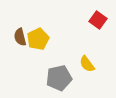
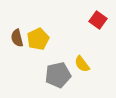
brown semicircle: moved 3 px left, 1 px down
yellow semicircle: moved 5 px left
gray pentagon: moved 1 px left, 3 px up
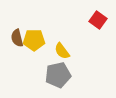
yellow pentagon: moved 4 px left, 1 px down; rotated 25 degrees clockwise
yellow semicircle: moved 20 px left, 13 px up
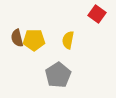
red square: moved 1 px left, 6 px up
yellow semicircle: moved 6 px right, 11 px up; rotated 48 degrees clockwise
gray pentagon: rotated 20 degrees counterclockwise
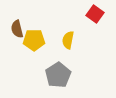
red square: moved 2 px left
brown semicircle: moved 9 px up
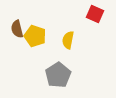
red square: rotated 12 degrees counterclockwise
yellow pentagon: moved 1 px right, 4 px up; rotated 20 degrees clockwise
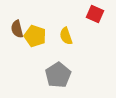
yellow semicircle: moved 2 px left, 4 px up; rotated 30 degrees counterclockwise
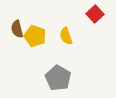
red square: rotated 24 degrees clockwise
gray pentagon: moved 3 px down; rotated 10 degrees counterclockwise
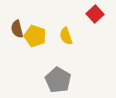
gray pentagon: moved 2 px down
